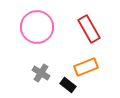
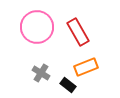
red rectangle: moved 11 px left, 3 px down
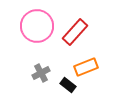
pink circle: moved 1 px up
red rectangle: moved 3 px left; rotated 72 degrees clockwise
gray cross: rotated 30 degrees clockwise
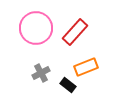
pink circle: moved 1 px left, 2 px down
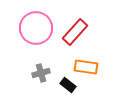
orange rectangle: rotated 30 degrees clockwise
gray cross: rotated 12 degrees clockwise
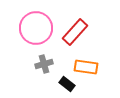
gray cross: moved 3 px right, 9 px up
black rectangle: moved 1 px left, 1 px up
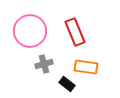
pink circle: moved 6 px left, 3 px down
red rectangle: rotated 64 degrees counterclockwise
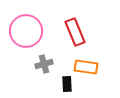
pink circle: moved 4 px left
black rectangle: rotated 49 degrees clockwise
